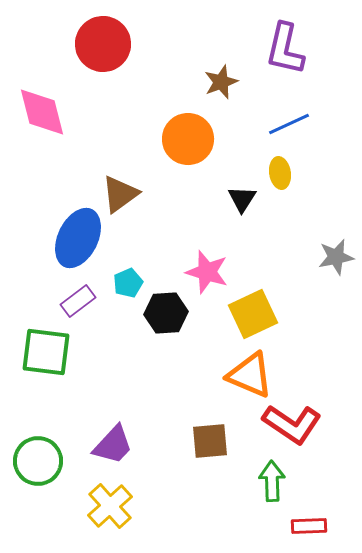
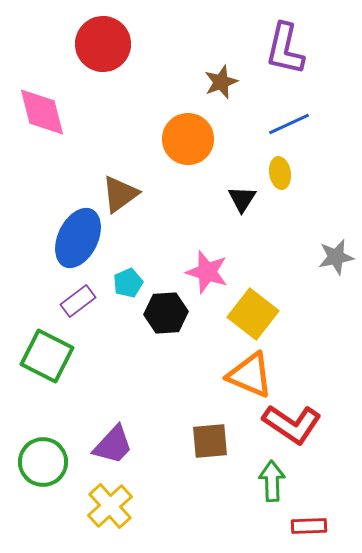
yellow square: rotated 27 degrees counterclockwise
green square: moved 1 px right, 4 px down; rotated 20 degrees clockwise
green circle: moved 5 px right, 1 px down
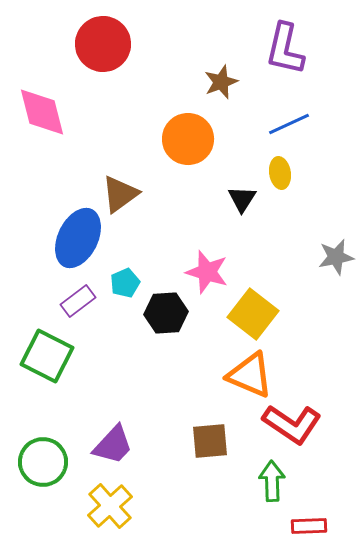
cyan pentagon: moved 3 px left
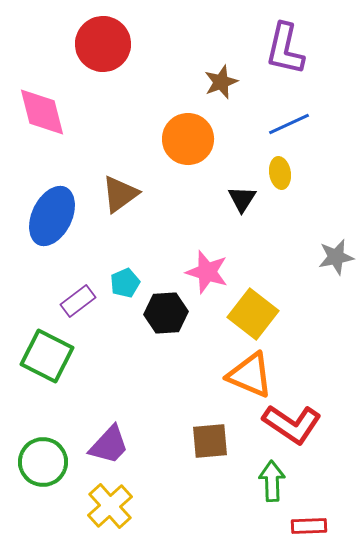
blue ellipse: moved 26 px left, 22 px up
purple trapezoid: moved 4 px left
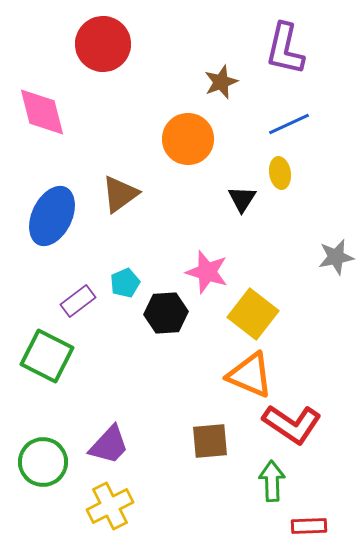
yellow cross: rotated 15 degrees clockwise
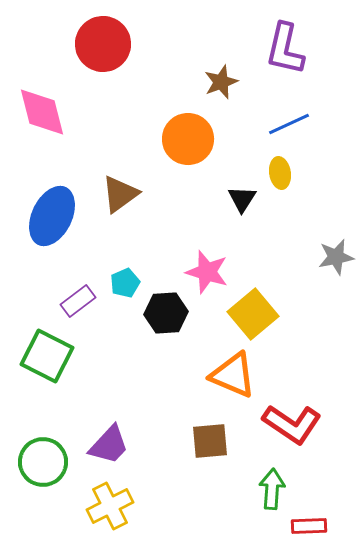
yellow square: rotated 12 degrees clockwise
orange triangle: moved 17 px left
green arrow: moved 8 px down; rotated 6 degrees clockwise
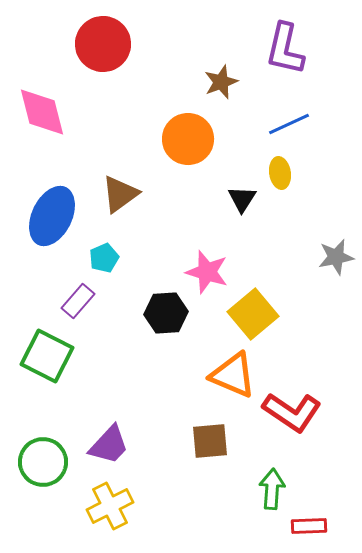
cyan pentagon: moved 21 px left, 25 px up
purple rectangle: rotated 12 degrees counterclockwise
red L-shape: moved 12 px up
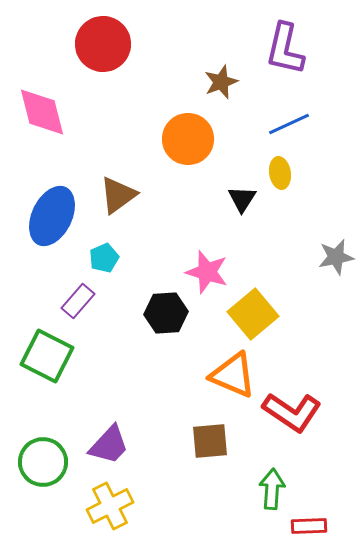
brown triangle: moved 2 px left, 1 px down
